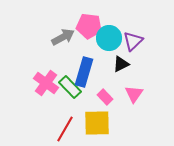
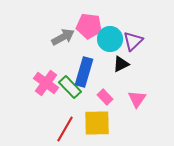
cyan circle: moved 1 px right, 1 px down
pink triangle: moved 3 px right, 5 px down
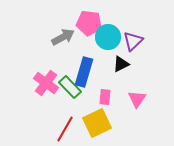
pink pentagon: moved 3 px up
cyan circle: moved 2 px left, 2 px up
pink rectangle: rotated 49 degrees clockwise
yellow square: rotated 24 degrees counterclockwise
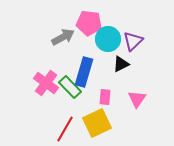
cyan circle: moved 2 px down
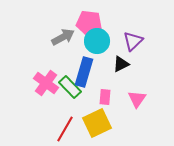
cyan circle: moved 11 px left, 2 px down
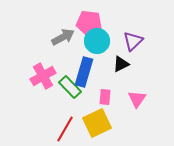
pink cross: moved 3 px left, 7 px up; rotated 25 degrees clockwise
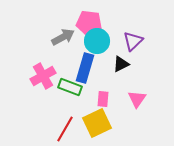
blue rectangle: moved 1 px right, 4 px up
green rectangle: rotated 25 degrees counterclockwise
pink rectangle: moved 2 px left, 2 px down
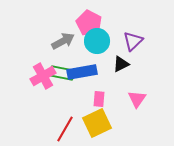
pink pentagon: rotated 20 degrees clockwise
gray arrow: moved 4 px down
blue rectangle: moved 3 px left, 4 px down; rotated 64 degrees clockwise
green rectangle: moved 8 px left, 14 px up; rotated 10 degrees counterclockwise
pink rectangle: moved 4 px left
